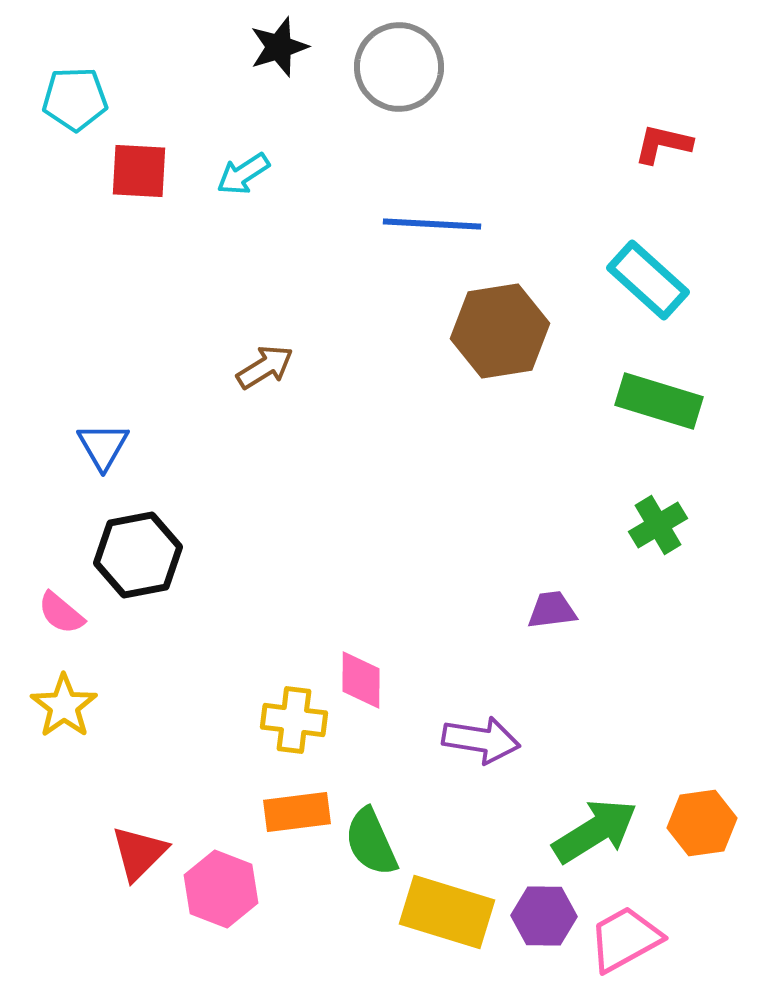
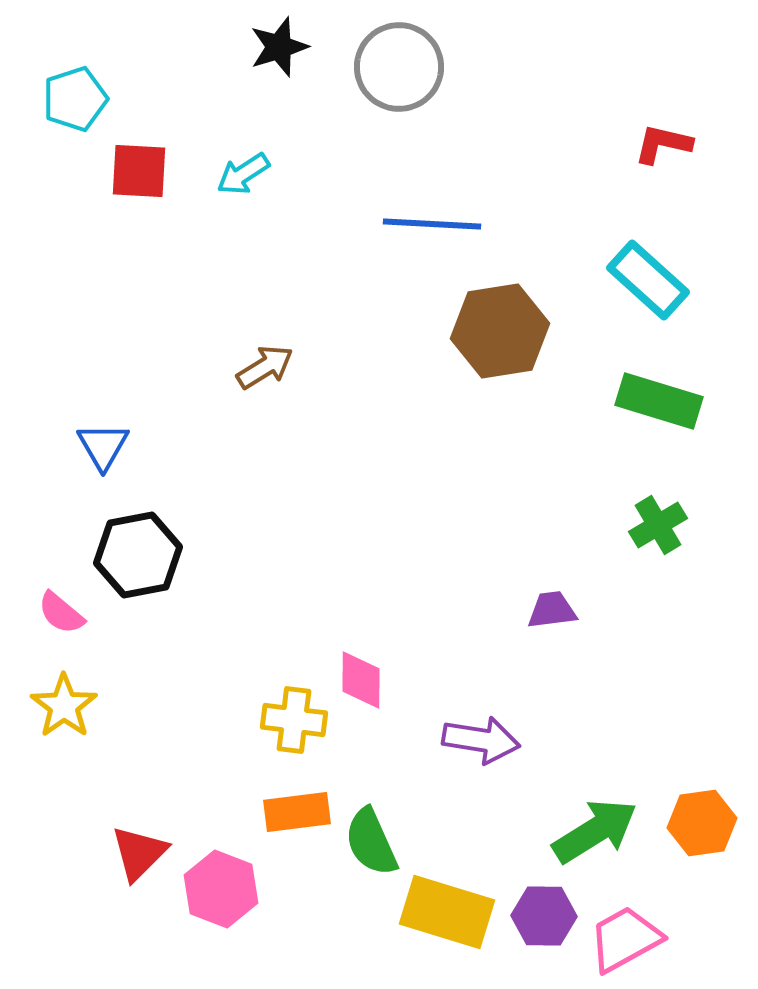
cyan pentagon: rotated 16 degrees counterclockwise
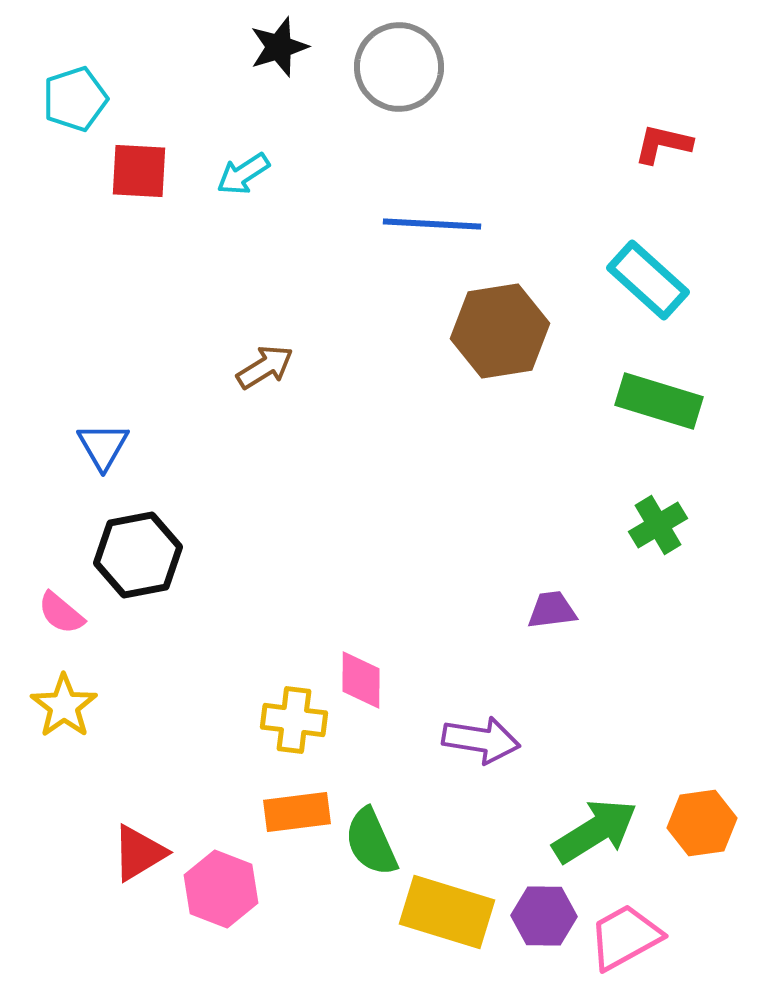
red triangle: rotated 14 degrees clockwise
pink trapezoid: moved 2 px up
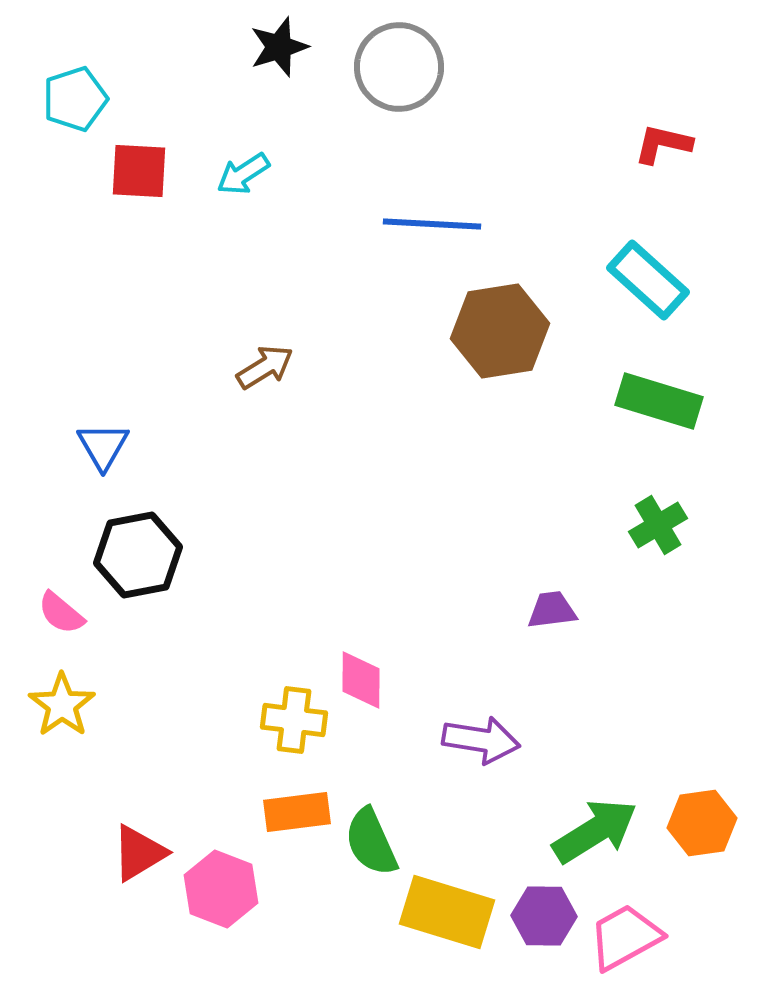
yellow star: moved 2 px left, 1 px up
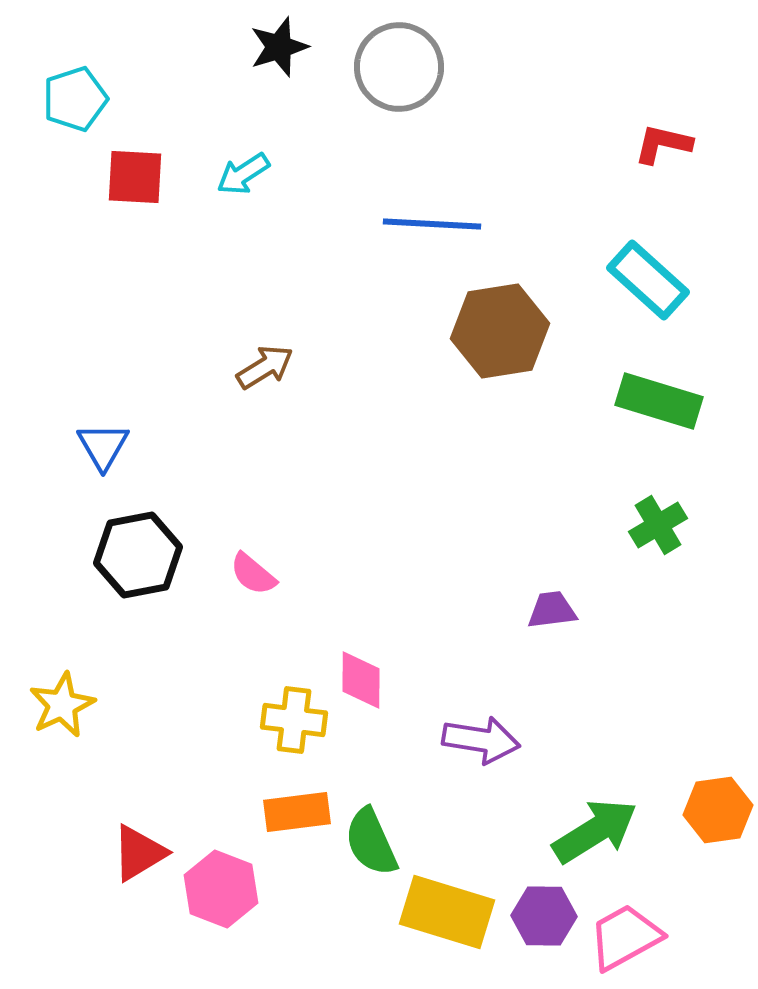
red square: moved 4 px left, 6 px down
pink semicircle: moved 192 px right, 39 px up
yellow star: rotated 10 degrees clockwise
orange hexagon: moved 16 px right, 13 px up
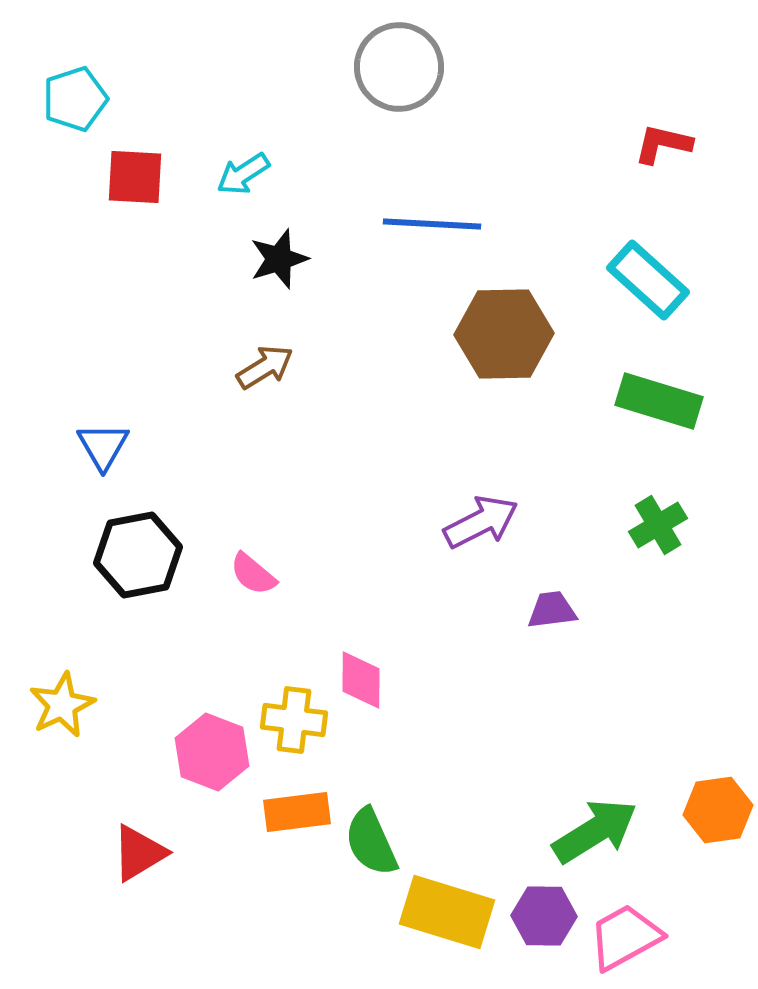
black star: moved 212 px down
brown hexagon: moved 4 px right, 3 px down; rotated 8 degrees clockwise
purple arrow: moved 218 px up; rotated 36 degrees counterclockwise
pink hexagon: moved 9 px left, 137 px up
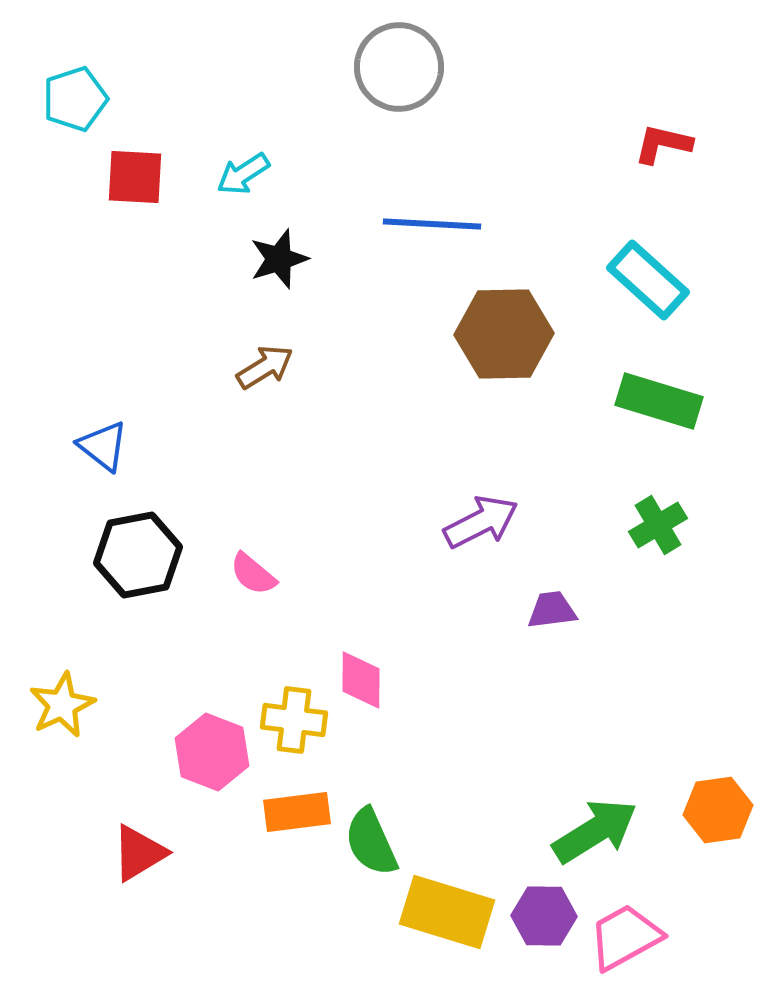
blue triangle: rotated 22 degrees counterclockwise
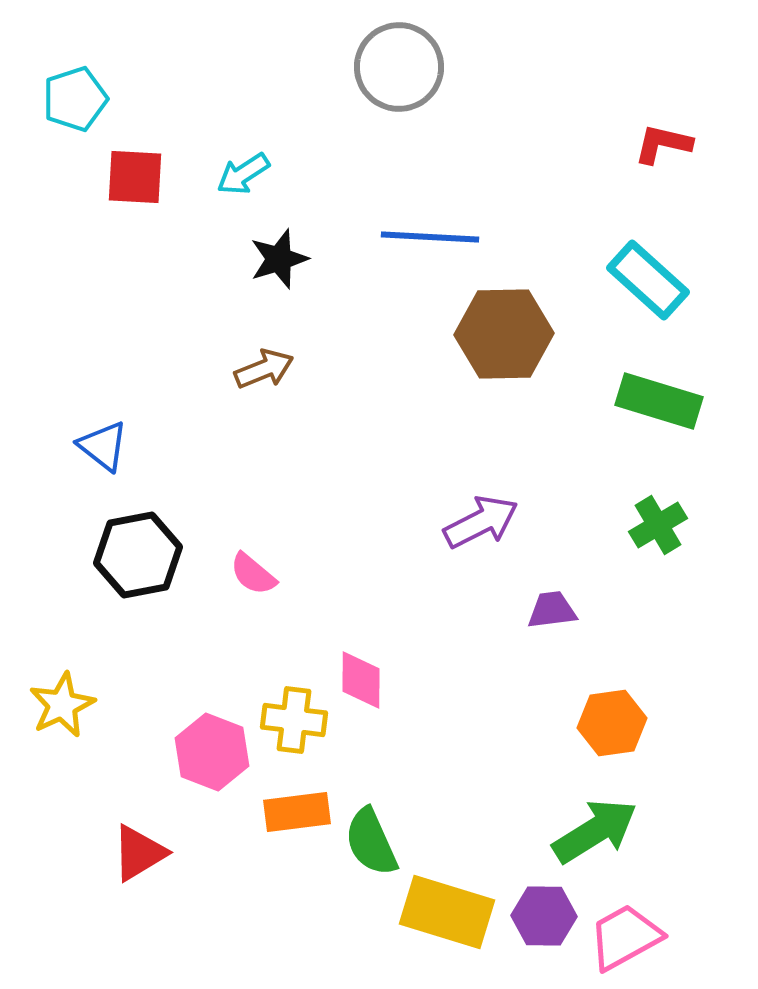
blue line: moved 2 px left, 13 px down
brown arrow: moved 1 px left, 2 px down; rotated 10 degrees clockwise
orange hexagon: moved 106 px left, 87 px up
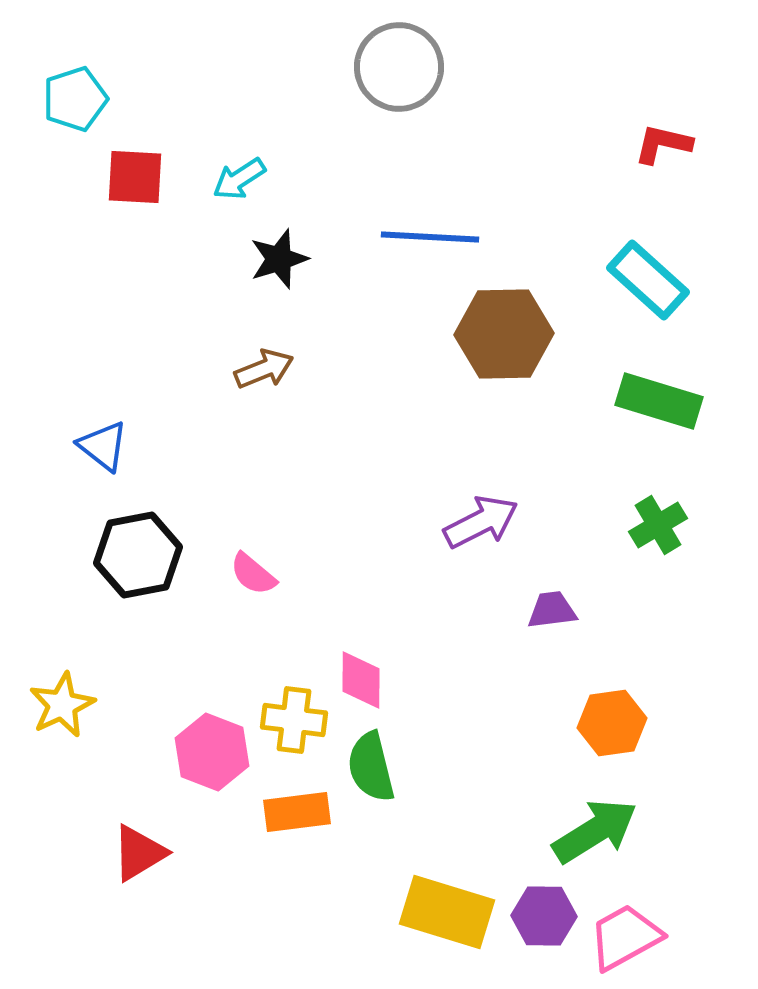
cyan arrow: moved 4 px left, 5 px down
green semicircle: moved 75 px up; rotated 10 degrees clockwise
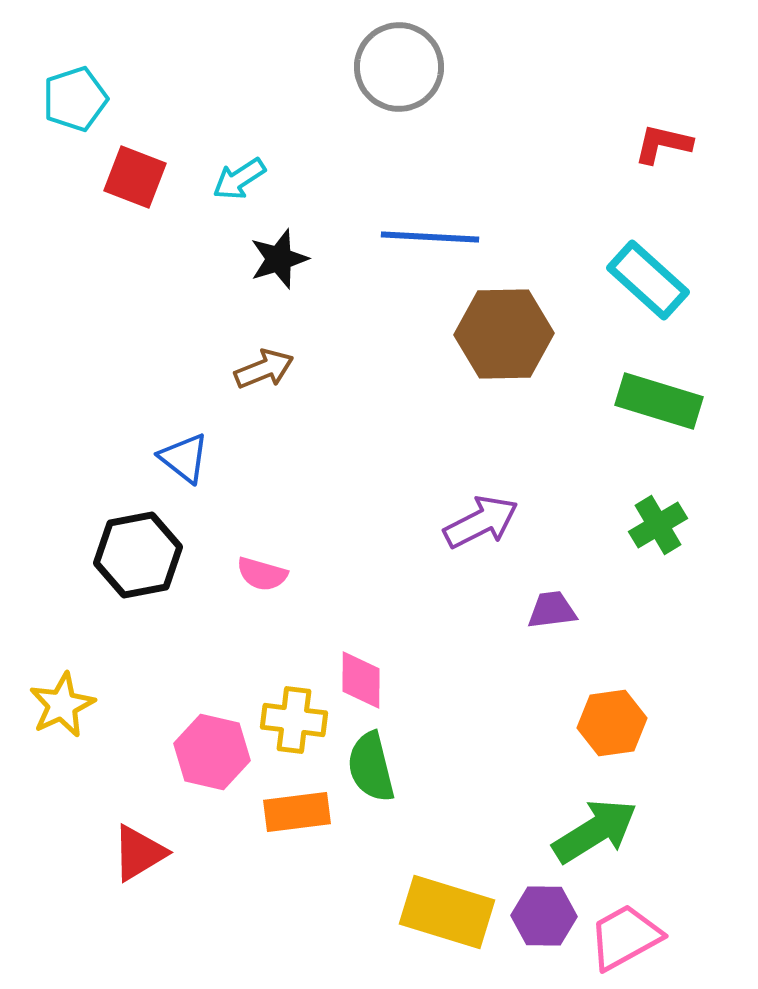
red square: rotated 18 degrees clockwise
blue triangle: moved 81 px right, 12 px down
pink semicircle: moved 9 px right; rotated 24 degrees counterclockwise
pink hexagon: rotated 8 degrees counterclockwise
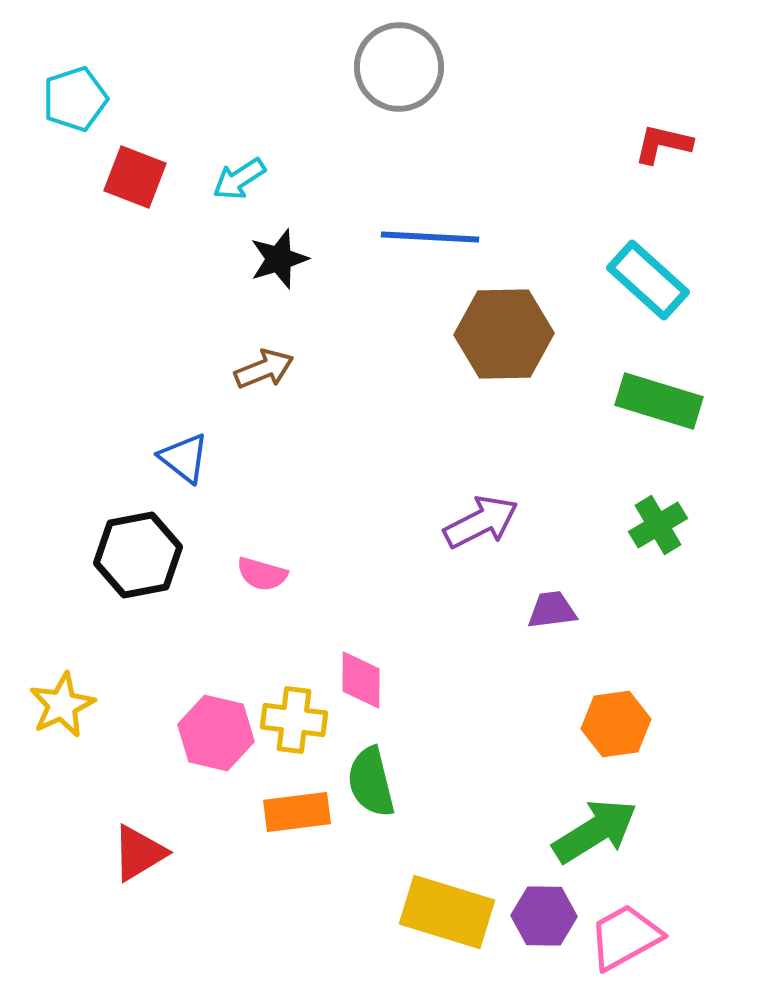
orange hexagon: moved 4 px right, 1 px down
pink hexagon: moved 4 px right, 19 px up
green semicircle: moved 15 px down
